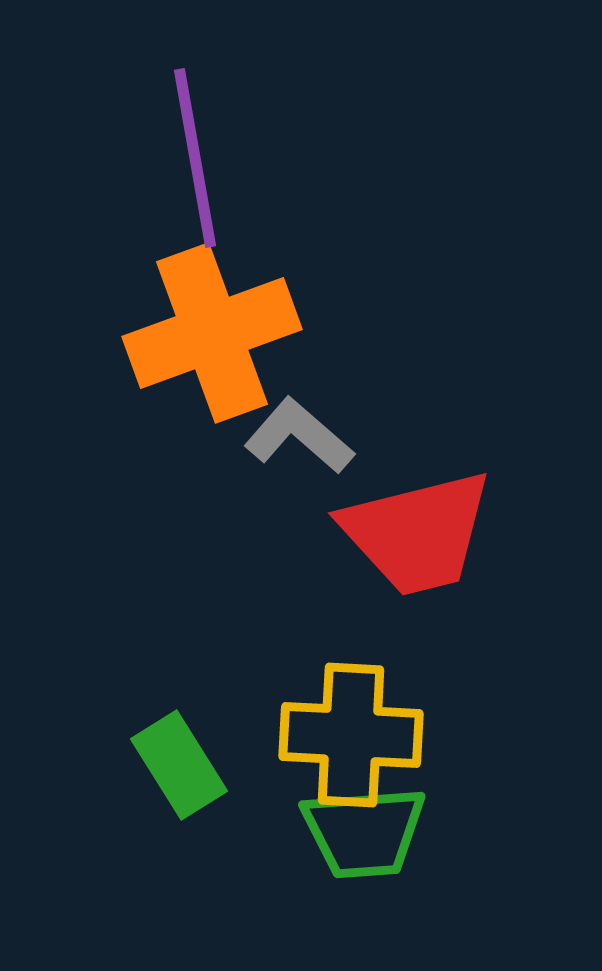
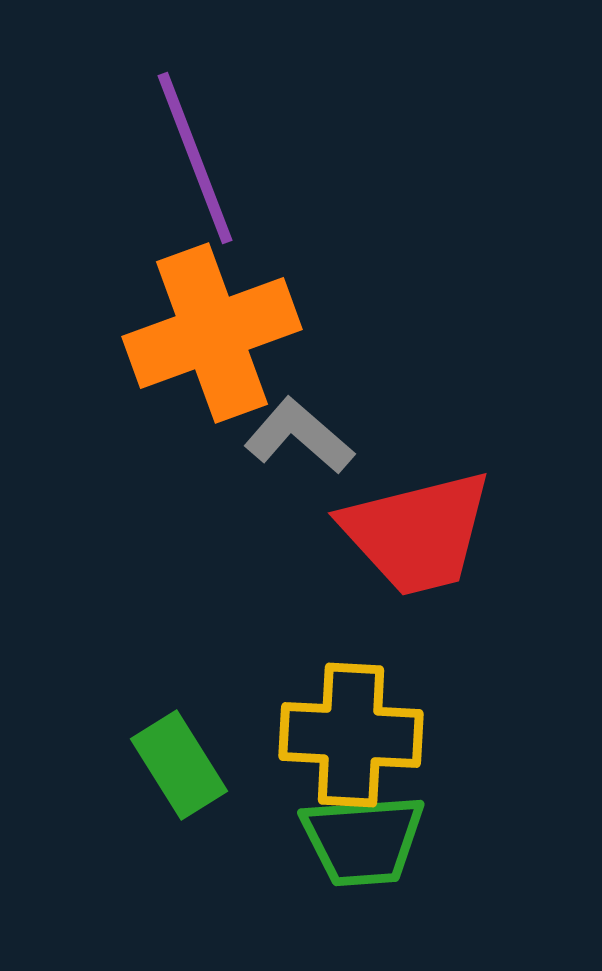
purple line: rotated 11 degrees counterclockwise
green trapezoid: moved 1 px left, 8 px down
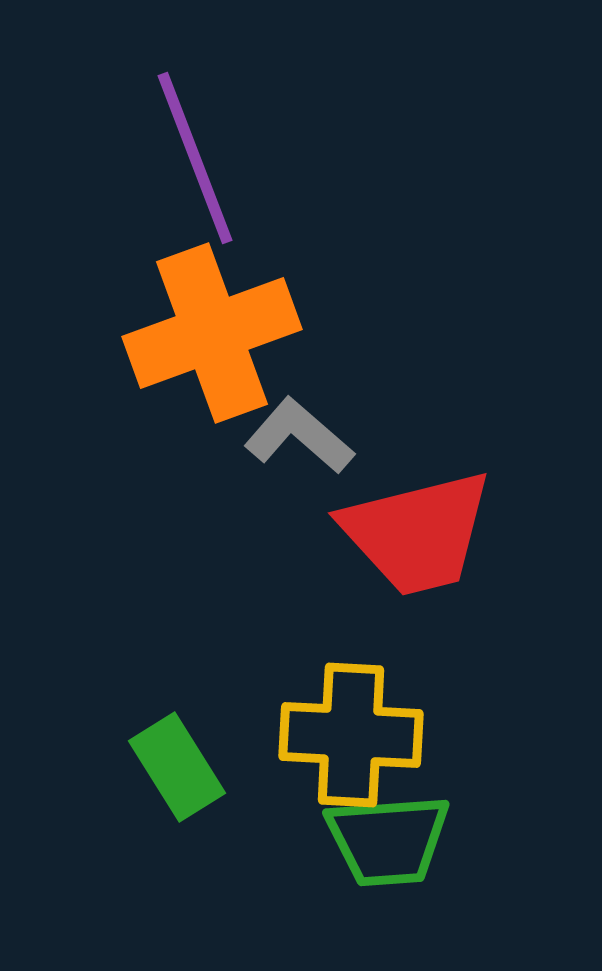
green rectangle: moved 2 px left, 2 px down
green trapezoid: moved 25 px right
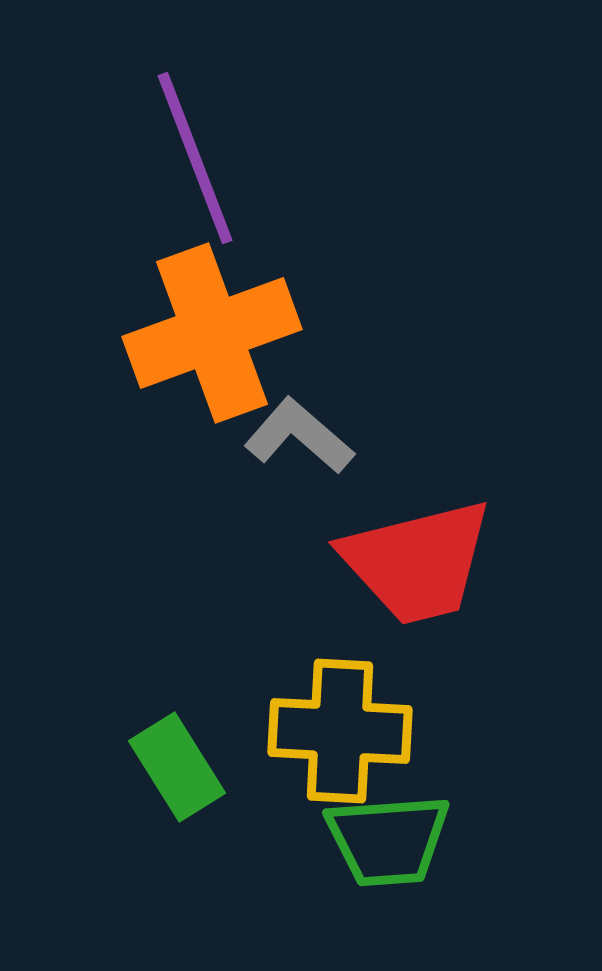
red trapezoid: moved 29 px down
yellow cross: moved 11 px left, 4 px up
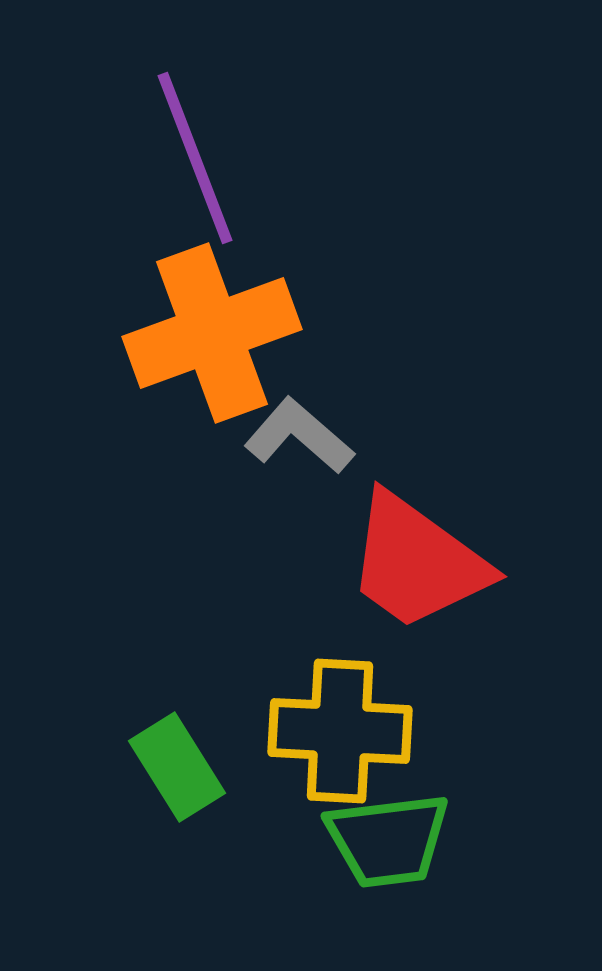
red trapezoid: rotated 50 degrees clockwise
green trapezoid: rotated 3 degrees counterclockwise
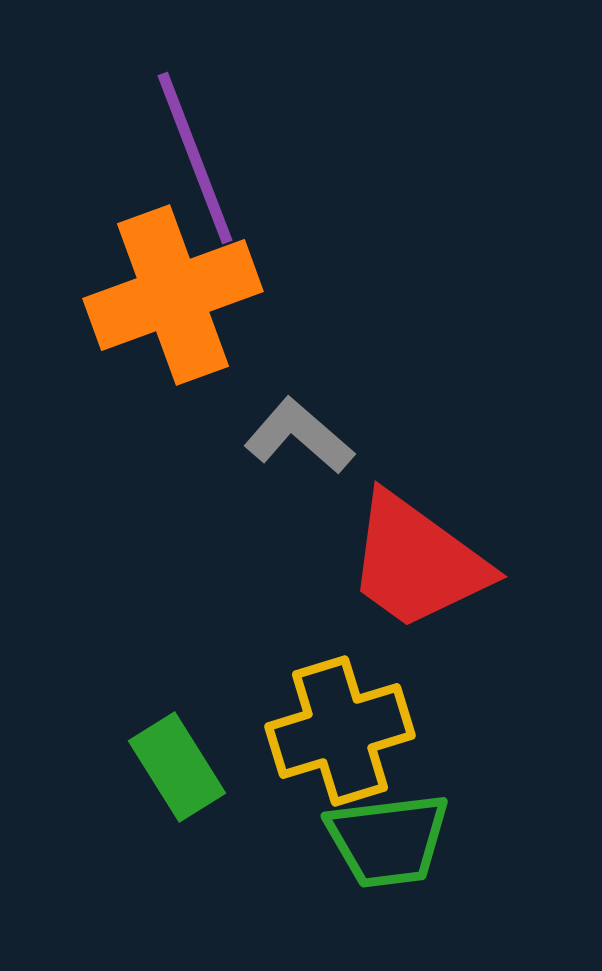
orange cross: moved 39 px left, 38 px up
yellow cross: rotated 20 degrees counterclockwise
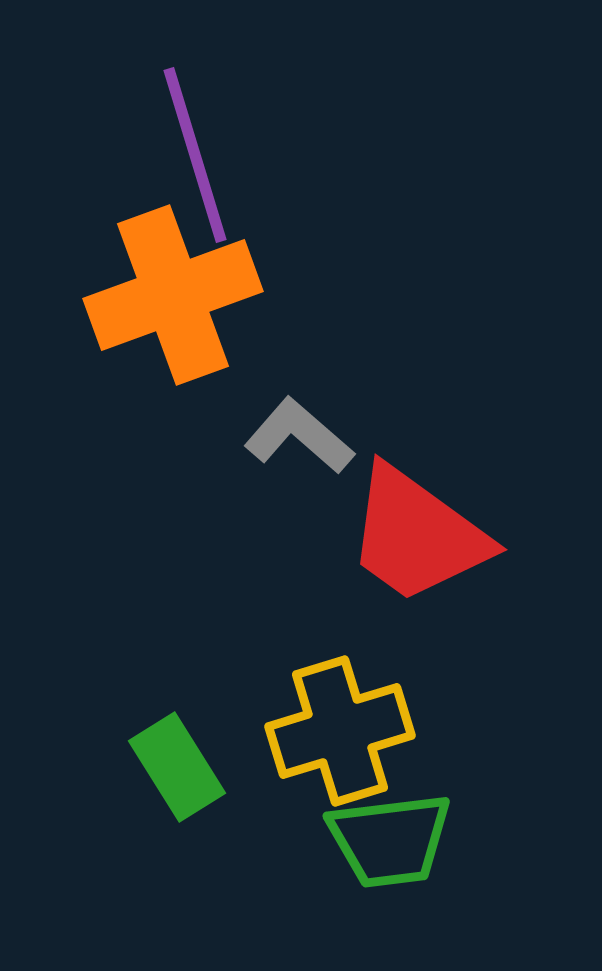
purple line: moved 3 px up; rotated 4 degrees clockwise
red trapezoid: moved 27 px up
green trapezoid: moved 2 px right
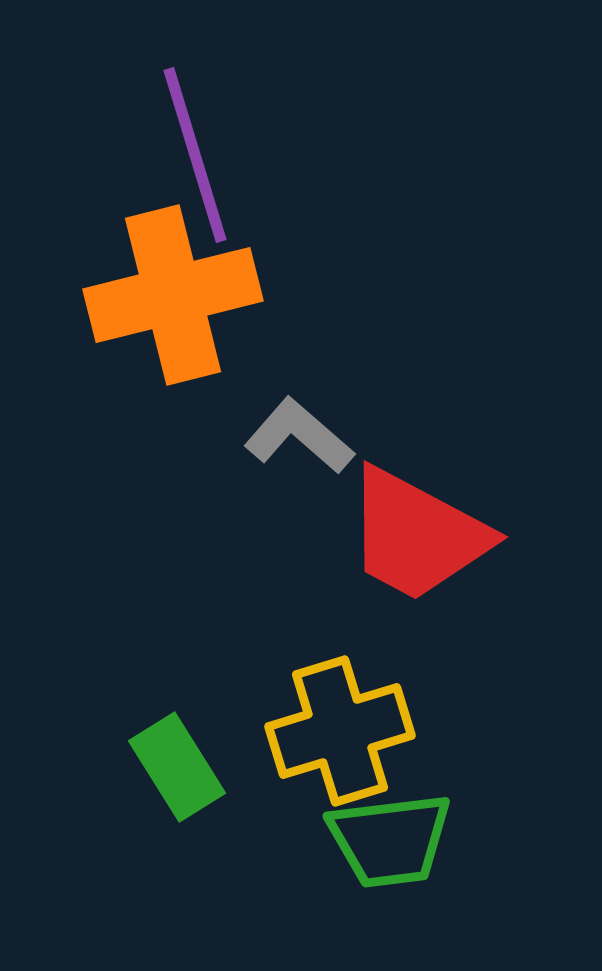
orange cross: rotated 6 degrees clockwise
red trapezoid: rotated 8 degrees counterclockwise
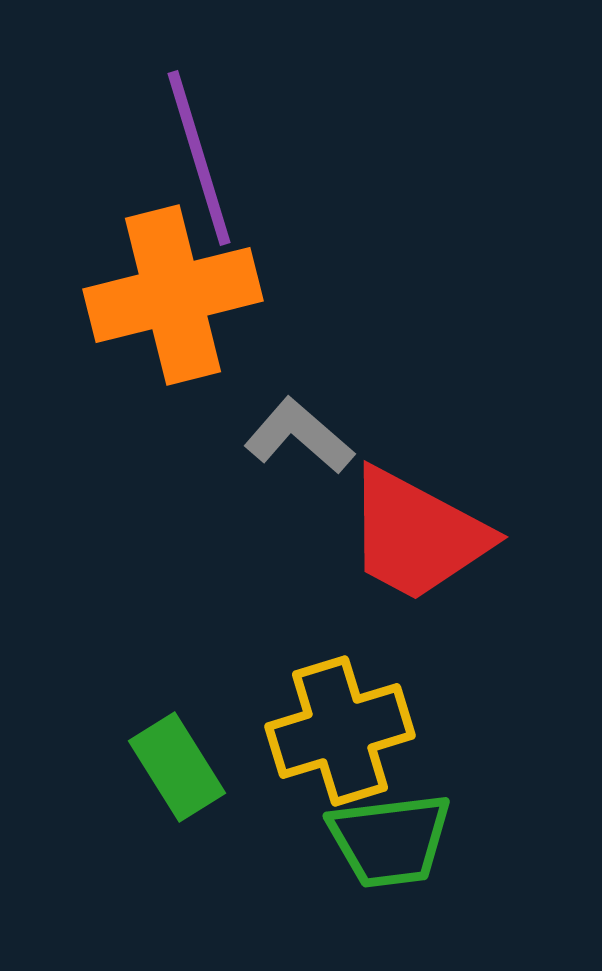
purple line: moved 4 px right, 3 px down
